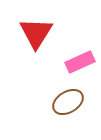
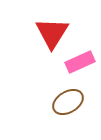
red triangle: moved 16 px right
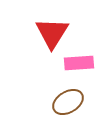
pink rectangle: moved 1 px left, 1 px down; rotated 20 degrees clockwise
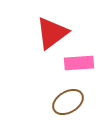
red triangle: rotated 21 degrees clockwise
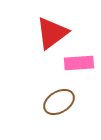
brown ellipse: moved 9 px left
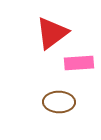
brown ellipse: rotated 32 degrees clockwise
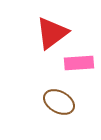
brown ellipse: rotated 28 degrees clockwise
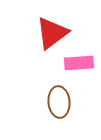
brown ellipse: rotated 56 degrees clockwise
